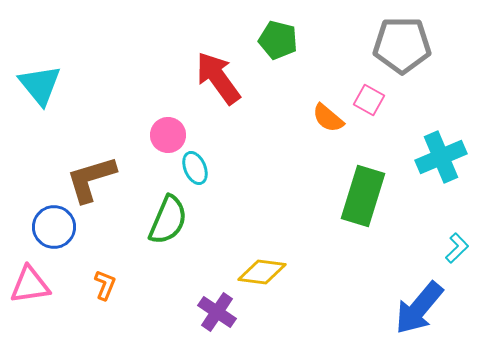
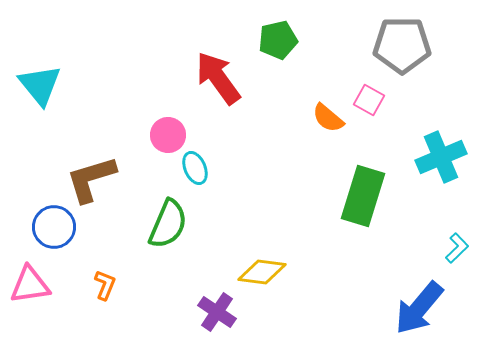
green pentagon: rotated 27 degrees counterclockwise
green semicircle: moved 4 px down
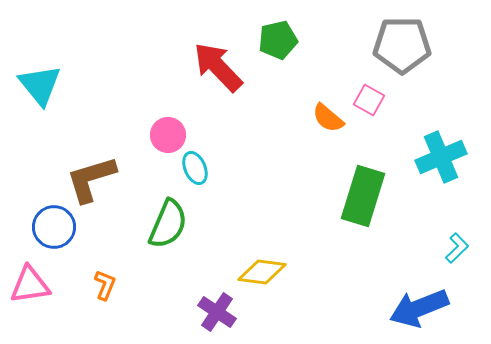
red arrow: moved 11 px up; rotated 8 degrees counterclockwise
blue arrow: rotated 28 degrees clockwise
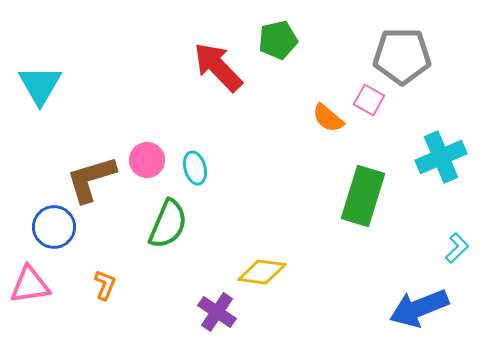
gray pentagon: moved 11 px down
cyan triangle: rotated 9 degrees clockwise
pink circle: moved 21 px left, 25 px down
cyan ellipse: rotated 8 degrees clockwise
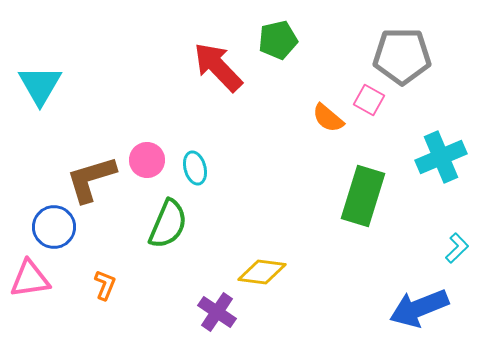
pink triangle: moved 6 px up
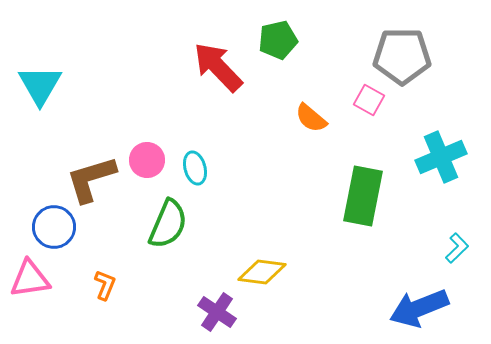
orange semicircle: moved 17 px left
green rectangle: rotated 6 degrees counterclockwise
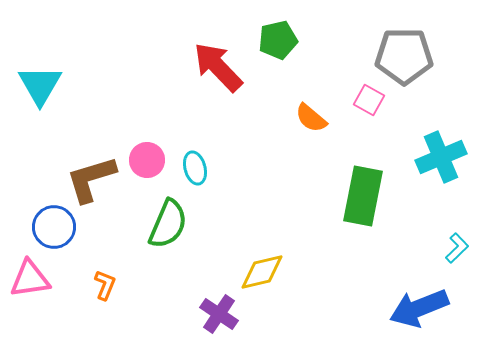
gray pentagon: moved 2 px right
yellow diamond: rotated 21 degrees counterclockwise
purple cross: moved 2 px right, 2 px down
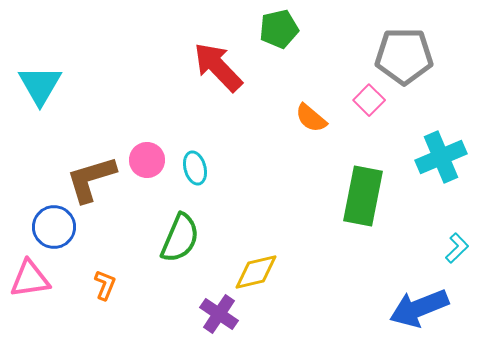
green pentagon: moved 1 px right, 11 px up
pink square: rotated 16 degrees clockwise
green semicircle: moved 12 px right, 14 px down
yellow diamond: moved 6 px left
